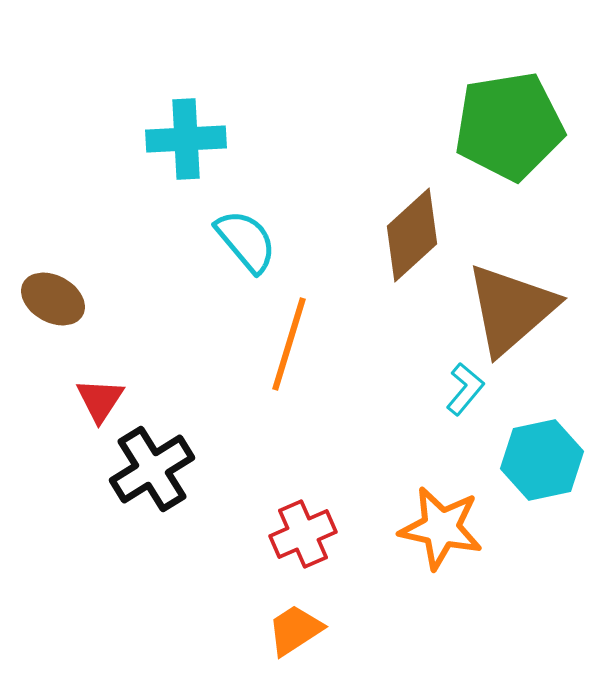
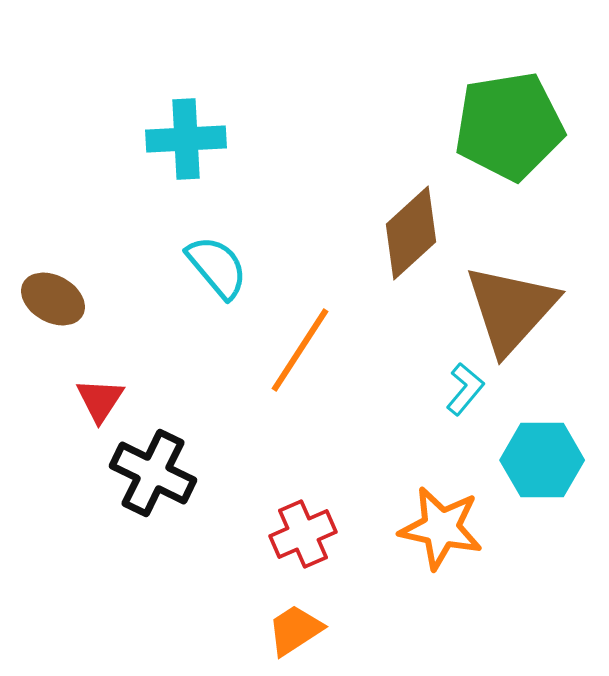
brown diamond: moved 1 px left, 2 px up
cyan semicircle: moved 29 px left, 26 px down
brown triangle: rotated 7 degrees counterclockwise
orange line: moved 11 px right, 6 px down; rotated 16 degrees clockwise
cyan hexagon: rotated 12 degrees clockwise
black cross: moved 1 px right, 4 px down; rotated 32 degrees counterclockwise
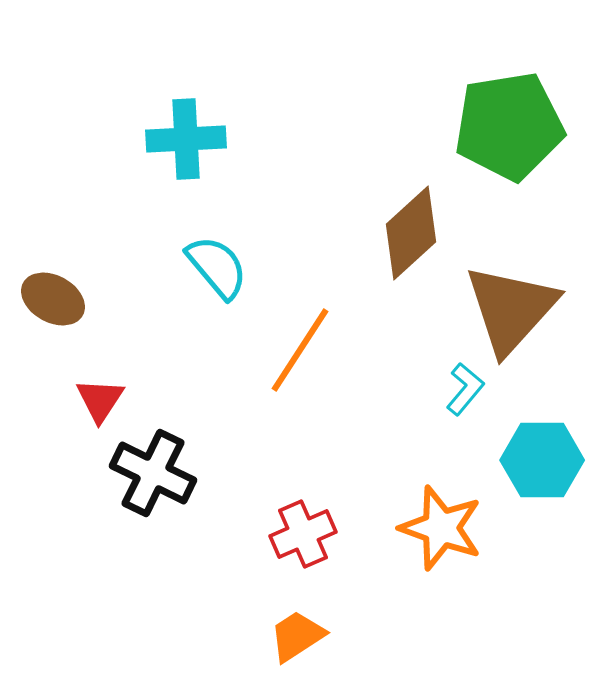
orange star: rotated 8 degrees clockwise
orange trapezoid: moved 2 px right, 6 px down
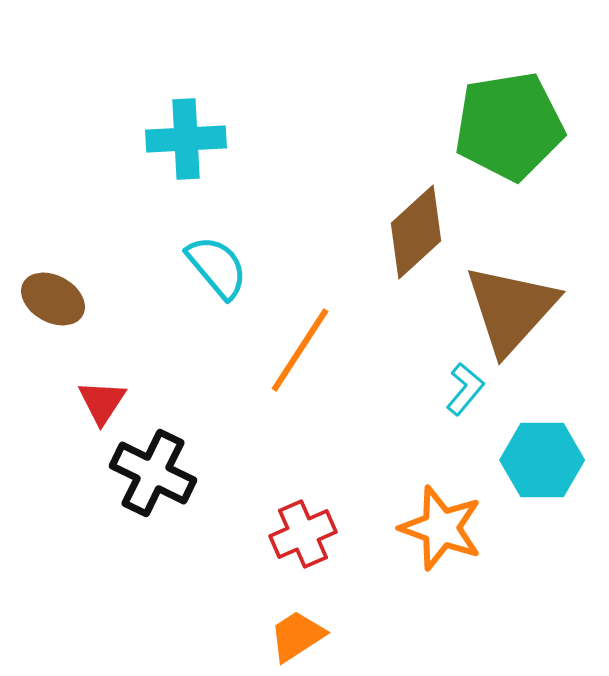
brown diamond: moved 5 px right, 1 px up
red triangle: moved 2 px right, 2 px down
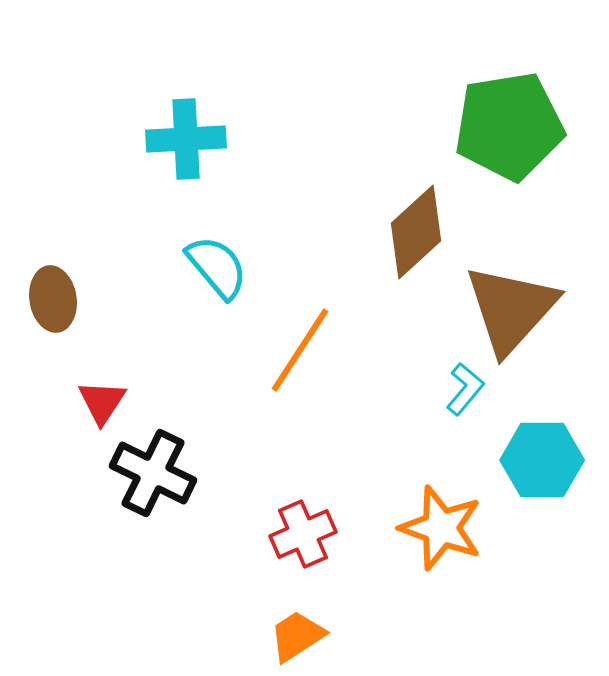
brown ellipse: rotated 52 degrees clockwise
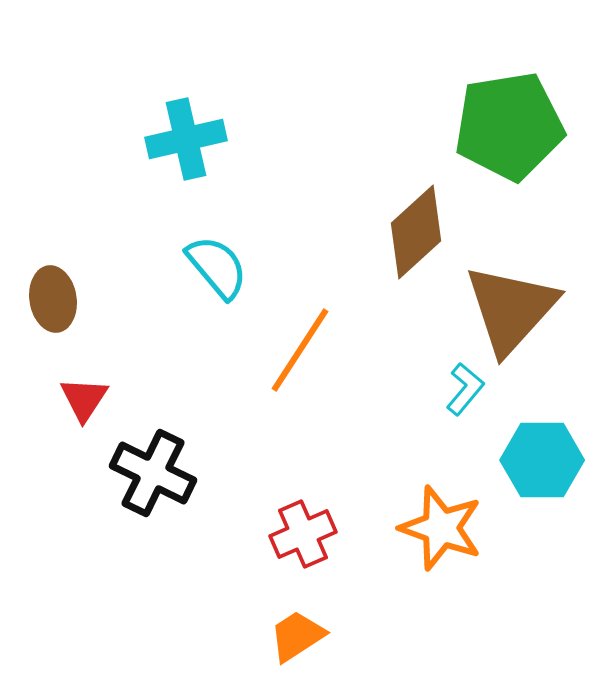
cyan cross: rotated 10 degrees counterclockwise
red triangle: moved 18 px left, 3 px up
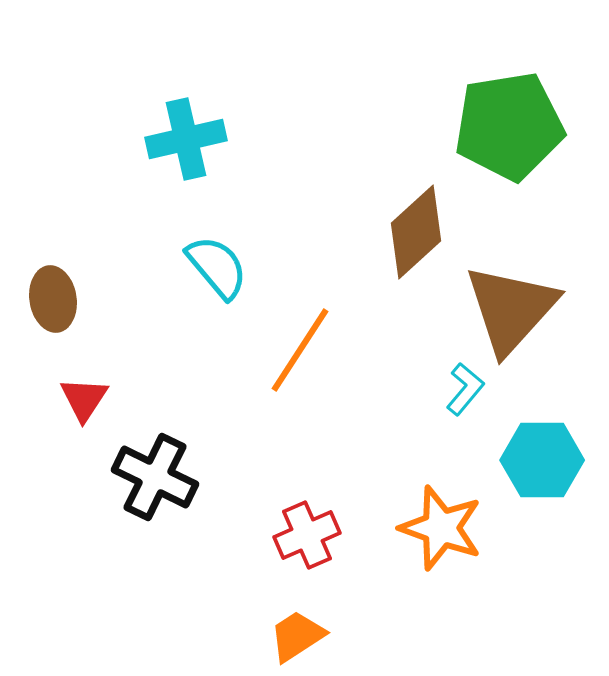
black cross: moved 2 px right, 4 px down
red cross: moved 4 px right, 1 px down
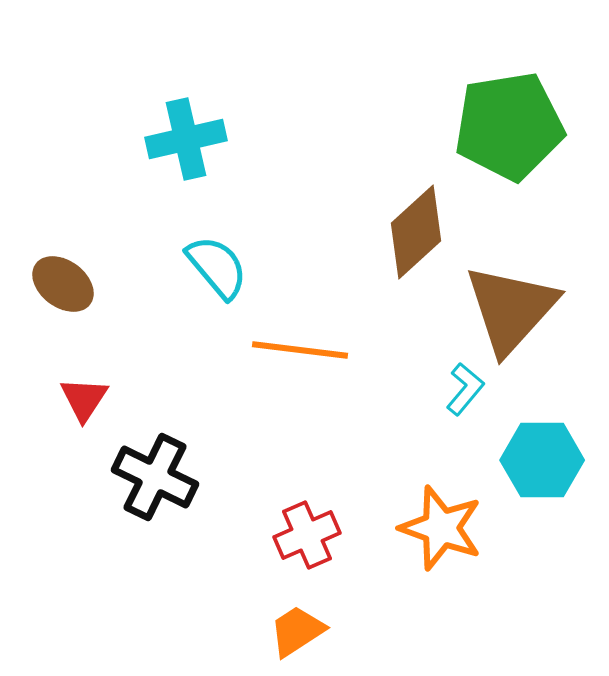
brown ellipse: moved 10 px right, 15 px up; rotated 44 degrees counterclockwise
orange line: rotated 64 degrees clockwise
orange trapezoid: moved 5 px up
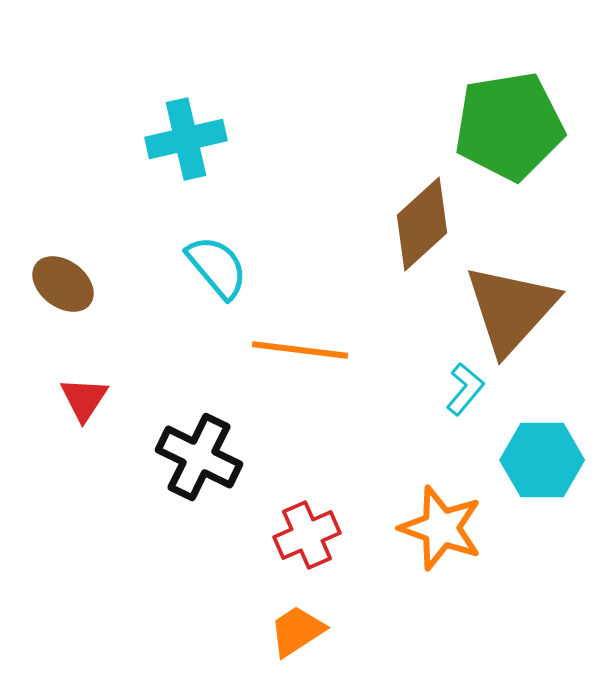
brown diamond: moved 6 px right, 8 px up
black cross: moved 44 px right, 20 px up
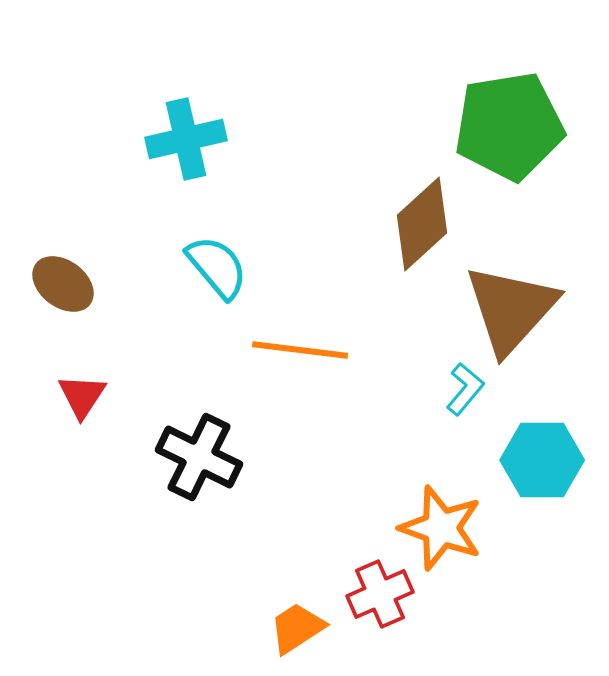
red triangle: moved 2 px left, 3 px up
red cross: moved 73 px right, 59 px down
orange trapezoid: moved 3 px up
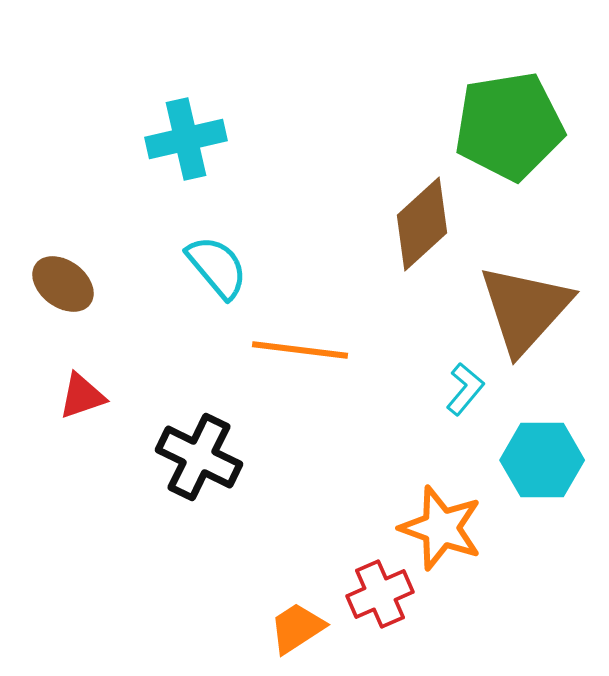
brown triangle: moved 14 px right
red triangle: rotated 38 degrees clockwise
